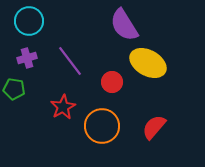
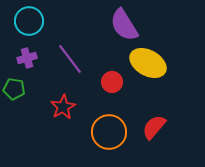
purple line: moved 2 px up
orange circle: moved 7 px right, 6 px down
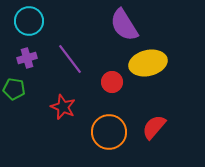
yellow ellipse: rotated 42 degrees counterclockwise
red star: rotated 20 degrees counterclockwise
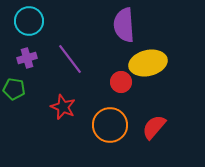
purple semicircle: rotated 28 degrees clockwise
red circle: moved 9 px right
orange circle: moved 1 px right, 7 px up
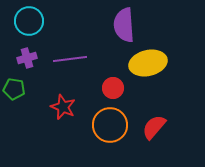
purple line: rotated 60 degrees counterclockwise
red circle: moved 8 px left, 6 px down
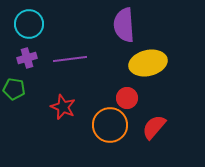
cyan circle: moved 3 px down
red circle: moved 14 px right, 10 px down
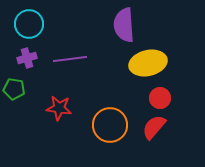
red circle: moved 33 px right
red star: moved 4 px left, 1 px down; rotated 15 degrees counterclockwise
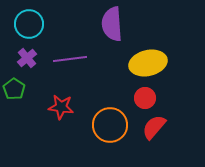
purple semicircle: moved 12 px left, 1 px up
purple cross: rotated 24 degrees counterclockwise
green pentagon: rotated 25 degrees clockwise
red circle: moved 15 px left
red star: moved 2 px right, 1 px up
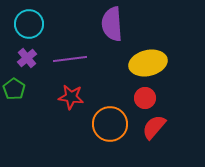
red star: moved 10 px right, 10 px up
orange circle: moved 1 px up
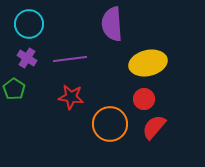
purple cross: rotated 18 degrees counterclockwise
red circle: moved 1 px left, 1 px down
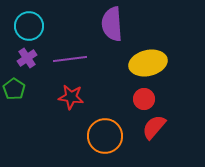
cyan circle: moved 2 px down
purple cross: rotated 24 degrees clockwise
orange circle: moved 5 px left, 12 px down
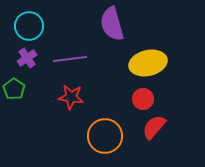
purple semicircle: rotated 12 degrees counterclockwise
red circle: moved 1 px left
